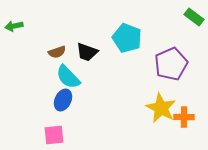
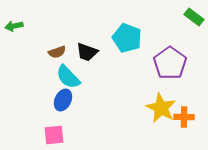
purple pentagon: moved 1 px left, 1 px up; rotated 12 degrees counterclockwise
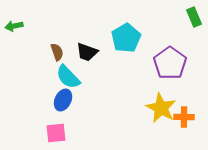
green rectangle: rotated 30 degrees clockwise
cyan pentagon: moved 1 px left; rotated 20 degrees clockwise
brown semicircle: rotated 90 degrees counterclockwise
pink square: moved 2 px right, 2 px up
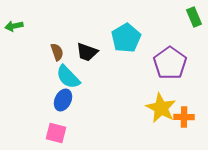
pink square: rotated 20 degrees clockwise
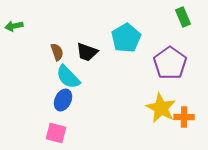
green rectangle: moved 11 px left
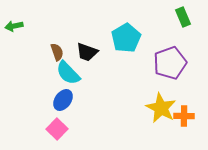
purple pentagon: rotated 16 degrees clockwise
cyan semicircle: moved 4 px up
blue ellipse: rotated 10 degrees clockwise
orange cross: moved 1 px up
pink square: moved 1 px right, 4 px up; rotated 30 degrees clockwise
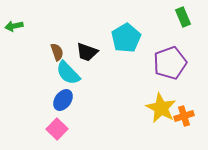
orange cross: rotated 18 degrees counterclockwise
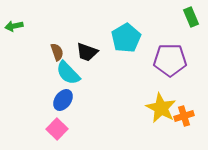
green rectangle: moved 8 px right
purple pentagon: moved 3 px up; rotated 20 degrees clockwise
